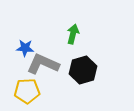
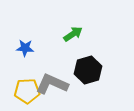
green arrow: rotated 42 degrees clockwise
gray L-shape: moved 9 px right, 20 px down
black hexagon: moved 5 px right
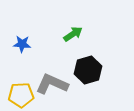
blue star: moved 3 px left, 4 px up
yellow pentagon: moved 6 px left, 4 px down
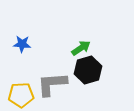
green arrow: moved 8 px right, 14 px down
gray L-shape: rotated 28 degrees counterclockwise
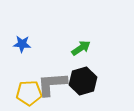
black hexagon: moved 5 px left, 11 px down
yellow pentagon: moved 8 px right, 2 px up
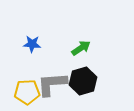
blue star: moved 10 px right
yellow pentagon: moved 2 px left, 1 px up
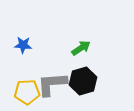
blue star: moved 9 px left, 1 px down
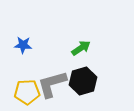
gray L-shape: rotated 12 degrees counterclockwise
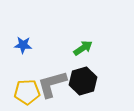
green arrow: moved 2 px right
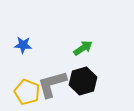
yellow pentagon: rotated 25 degrees clockwise
